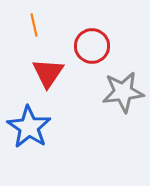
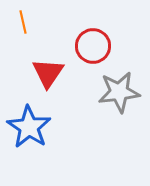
orange line: moved 11 px left, 3 px up
red circle: moved 1 px right
gray star: moved 4 px left
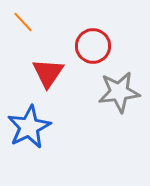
orange line: rotated 30 degrees counterclockwise
blue star: rotated 12 degrees clockwise
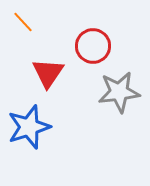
blue star: rotated 9 degrees clockwise
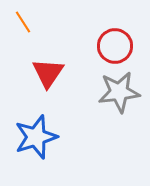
orange line: rotated 10 degrees clockwise
red circle: moved 22 px right
blue star: moved 7 px right, 10 px down
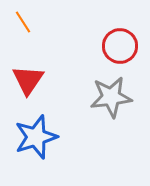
red circle: moved 5 px right
red triangle: moved 20 px left, 7 px down
gray star: moved 8 px left, 5 px down
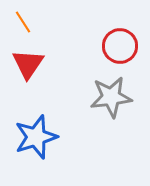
red triangle: moved 16 px up
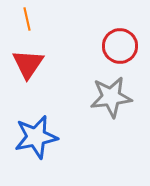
orange line: moved 4 px right, 3 px up; rotated 20 degrees clockwise
blue star: rotated 6 degrees clockwise
